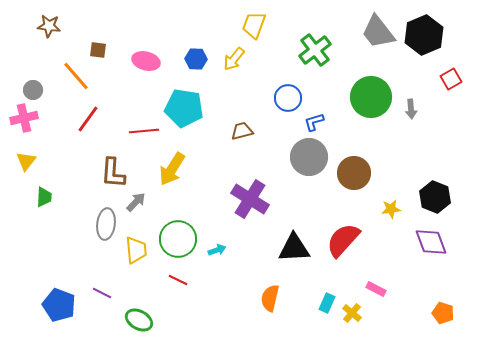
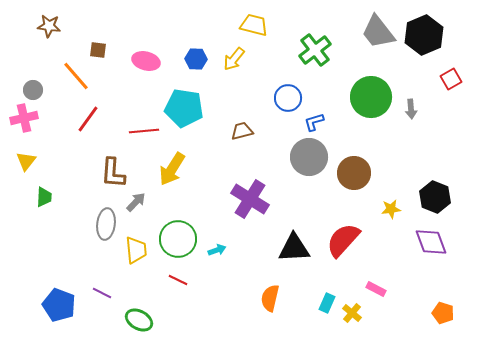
yellow trapezoid at (254, 25): rotated 84 degrees clockwise
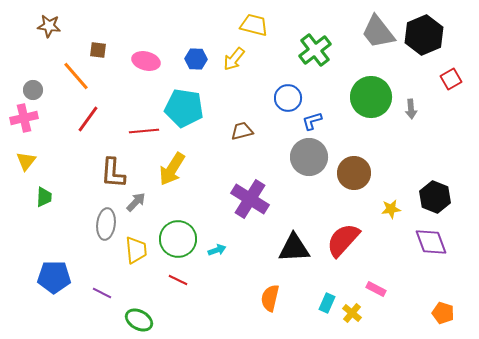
blue L-shape at (314, 122): moved 2 px left, 1 px up
blue pentagon at (59, 305): moved 5 px left, 28 px up; rotated 20 degrees counterclockwise
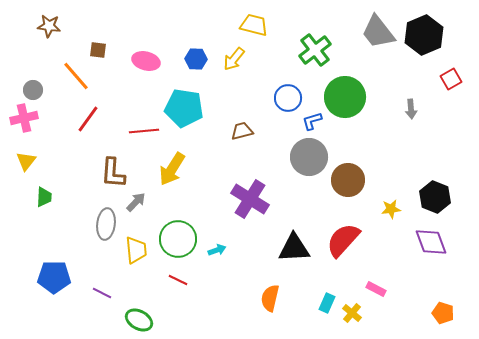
green circle at (371, 97): moved 26 px left
brown circle at (354, 173): moved 6 px left, 7 px down
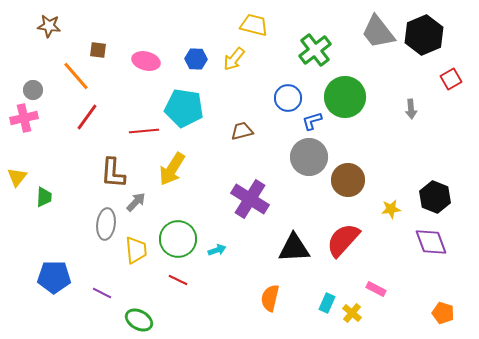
red line at (88, 119): moved 1 px left, 2 px up
yellow triangle at (26, 161): moved 9 px left, 16 px down
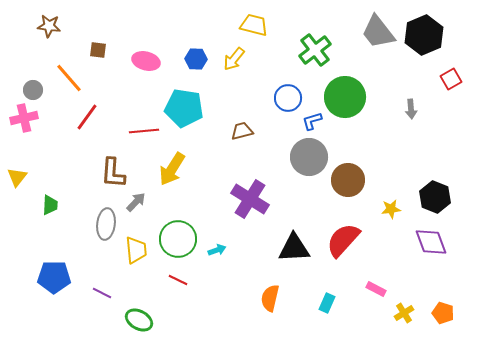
orange line at (76, 76): moved 7 px left, 2 px down
green trapezoid at (44, 197): moved 6 px right, 8 px down
yellow cross at (352, 313): moved 52 px right; rotated 18 degrees clockwise
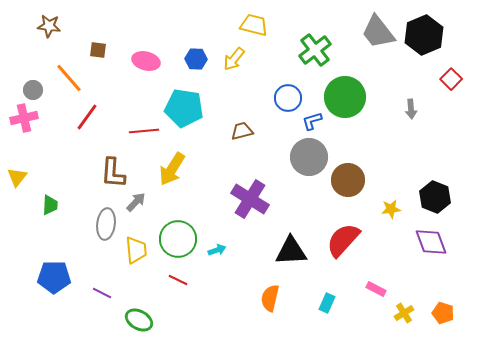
red square at (451, 79): rotated 15 degrees counterclockwise
black triangle at (294, 248): moved 3 px left, 3 px down
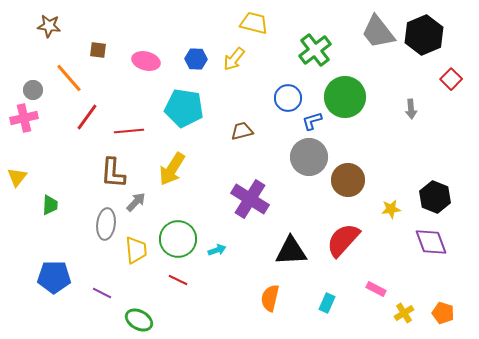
yellow trapezoid at (254, 25): moved 2 px up
red line at (144, 131): moved 15 px left
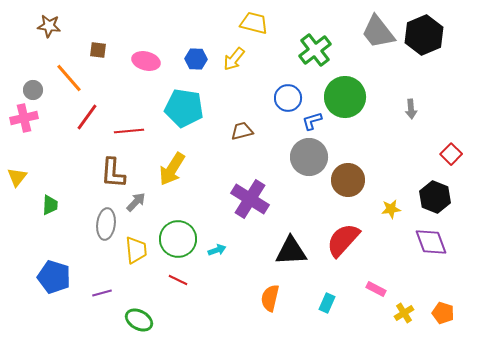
red square at (451, 79): moved 75 px down
blue pentagon at (54, 277): rotated 16 degrees clockwise
purple line at (102, 293): rotated 42 degrees counterclockwise
